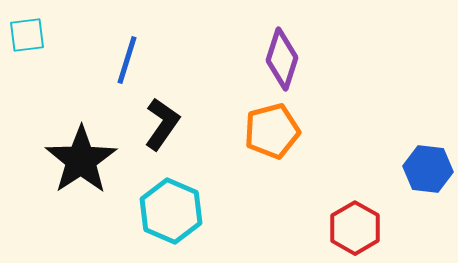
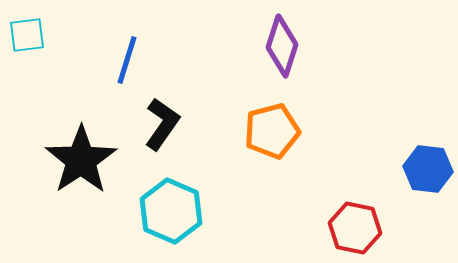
purple diamond: moved 13 px up
red hexagon: rotated 18 degrees counterclockwise
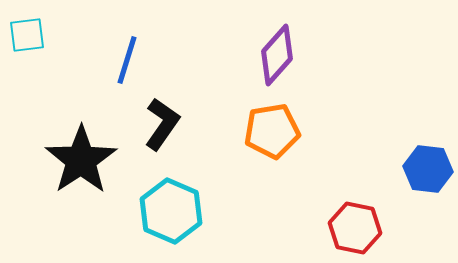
purple diamond: moved 5 px left, 9 px down; rotated 24 degrees clockwise
orange pentagon: rotated 6 degrees clockwise
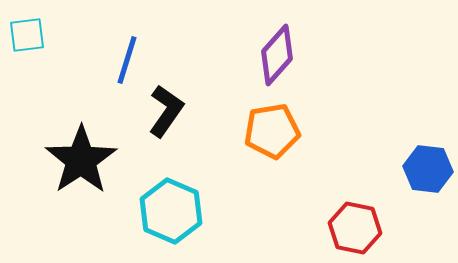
black L-shape: moved 4 px right, 13 px up
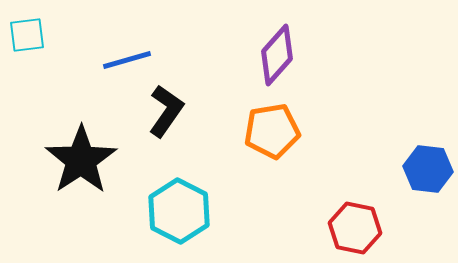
blue line: rotated 57 degrees clockwise
cyan hexagon: moved 8 px right; rotated 4 degrees clockwise
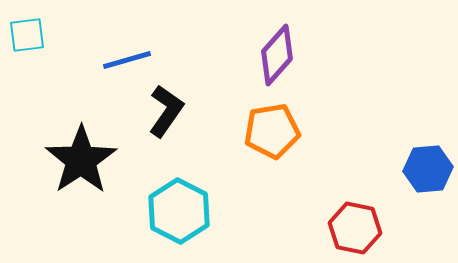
blue hexagon: rotated 12 degrees counterclockwise
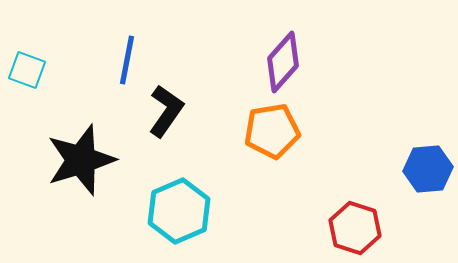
cyan square: moved 35 px down; rotated 27 degrees clockwise
purple diamond: moved 6 px right, 7 px down
blue line: rotated 63 degrees counterclockwise
black star: rotated 16 degrees clockwise
cyan hexagon: rotated 10 degrees clockwise
red hexagon: rotated 6 degrees clockwise
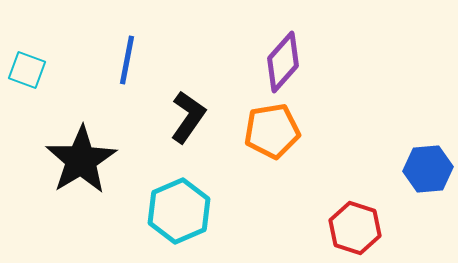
black L-shape: moved 22 px right, 6 px down
black star: rotated 14 degrees counterclockwise
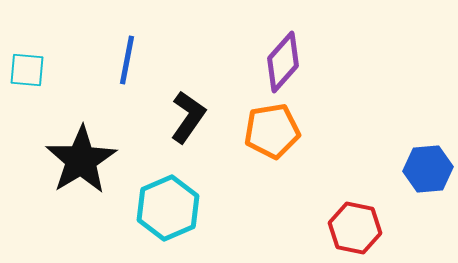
cyan square: rotated 15 degrees counterclockwise
cyan hexagon: moved 11 px left, 3 px up
red hexagon: rotated 6 degrees counterclockwise
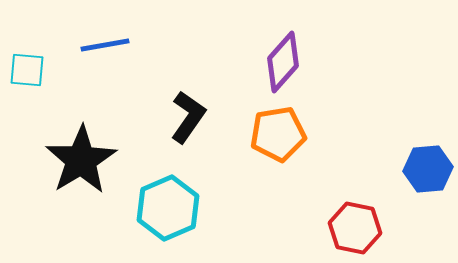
blue line: moved 22 px left, 15 px up; rotated 69 degrees clockwise
orange pentagon: moved 6 px right, 3 px down
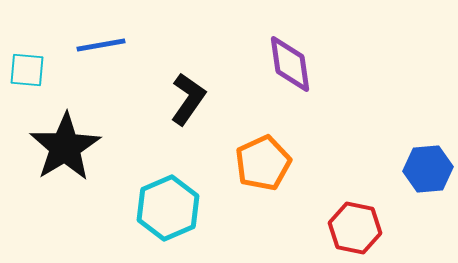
blue line: moved 4 px left
purple diamond: moved 7 px right, 2 px down; rotated 50 degrees counterclockwise
black L-shape: moved 18 px up
orange pentagon: moved 15 px left, 29 px down; rotated 16 degrees counterclockwise
black star: moved 16 px left, 13 px up
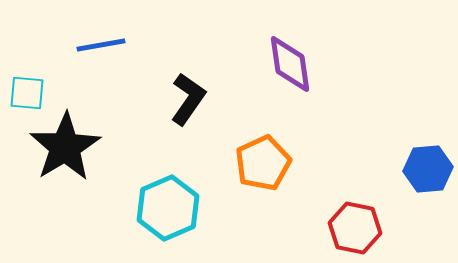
cyan square: moved 23 px down
